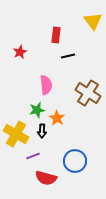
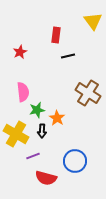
pink semicircle: moved 23 px left, 7 px down
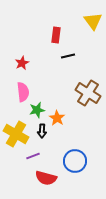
red star: moved 2 px right, 11 px down
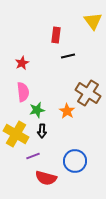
orange star: moved 10 px right, 7 px up
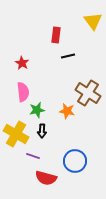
red star: rotated 16 degrees counterclockwise
orange star: rotated 21 degrees counterclockwise
purple line: rotated 40 degrees clockwise
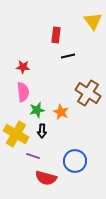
red star: moved 1 px right, 4 px down; rotated 24 degrees counterclockwise
orange star: moved 6 px left, 1 px down; rotated 14 degrees clockwise
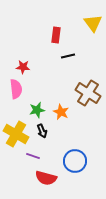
yellow triangle: moved 2 px down
pink semicircle: moved 7 px left, 3 px up
black arrow: rotated 24 degrees counterclockwise
